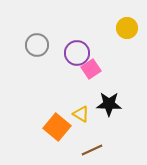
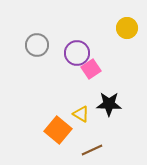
orange square: moved 1 px right, 3 px down
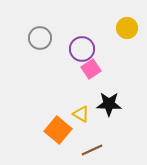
gray circle: moved 3 px right, 7 px up
purple circle: moved 5 px right, 4 px up
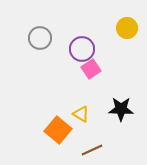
black star: moved 12 px right, 5 px down
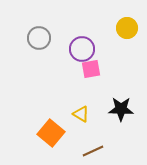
gray circle: moved 1 px left
pink square: rotated 24 degrees clockwise
orange square: moved 7 px left, 3 px down
brown line: moved 1 px right, 1 px down
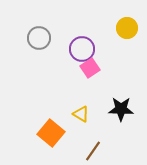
pink square: moved 1 px left, 1 px up; rotated 24 degrees counterclockwise
brown line: rotated 30 degrees counterclockwise
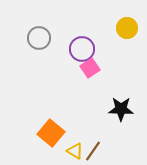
yellow triangle: moved 6 px left, 37 px down
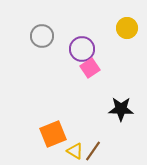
gray circle: moved 3 px right, 2 px up
orange square: moved 2 px right, 1 px down; rotated 28 degrees clockwise
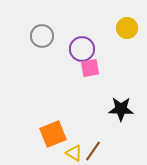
pink square: rotated 24 degrees clockwise
yellow triangle: moved 1 px left, 2 px down
